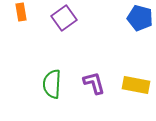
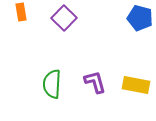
purple square: rotated 10 degrees counterclockwise
purple L-shape: moved 1 px right, 1 px up
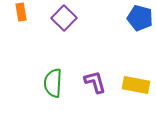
green semicircle: moved 1 px right, 1 px up
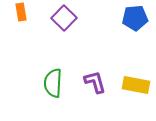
blue pentagon: moved 5 px left; rotated 20 degrees counterclockwise
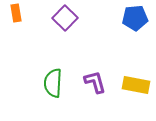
orange rectangle: moved 5 px left, 1 px down
purple square: moved 1 px right
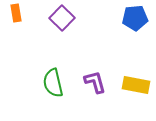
purple square: moved 3 px left
green semicircle: rotated 16 degrees counterclockwise
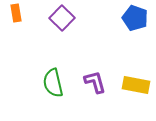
blue pentagon: rotated 25 degrees clockwise
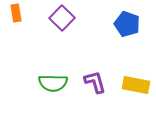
blue pentagon: moved 8 px left, 6 px down
green semicircle: rotated 76 degrees counterclockwise
